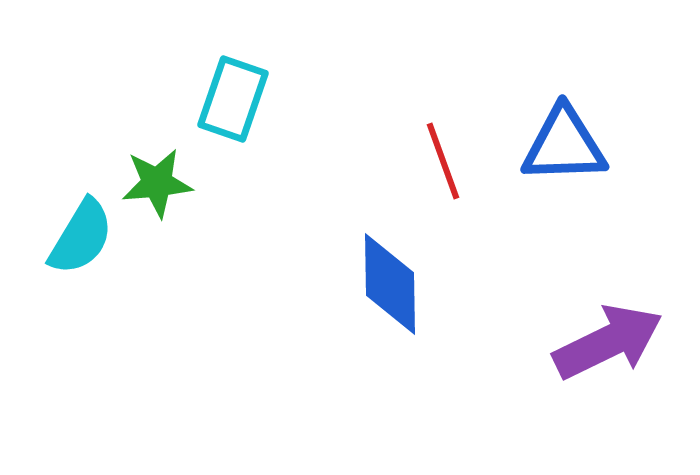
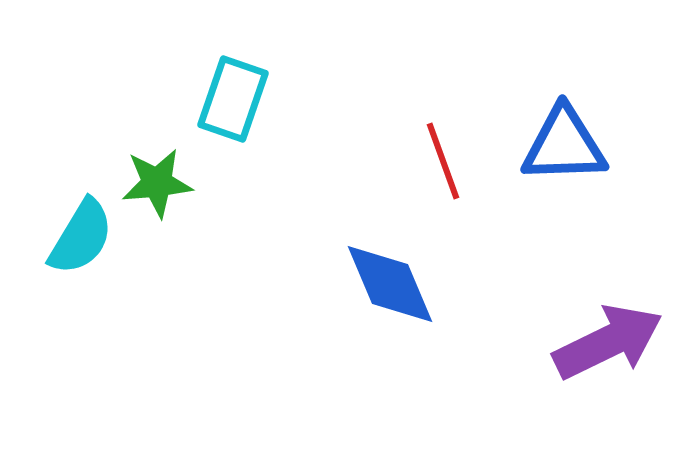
blue diamond: rotated 22 degrees counterclockwise
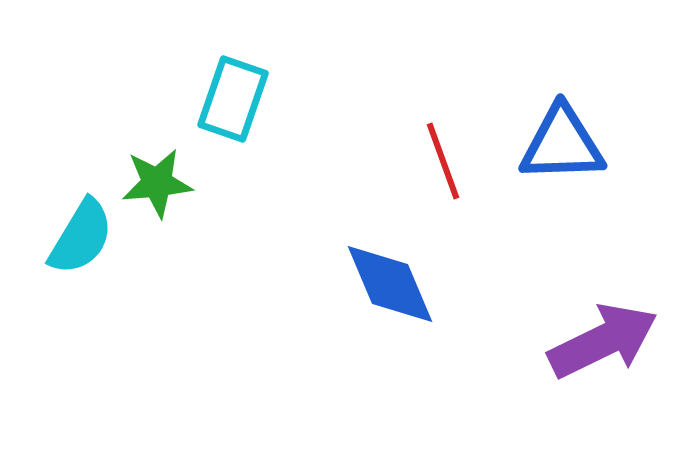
blue triangle: moved 2 px left, 1 px up
purple arrow: moved 5 px left, 1 px up
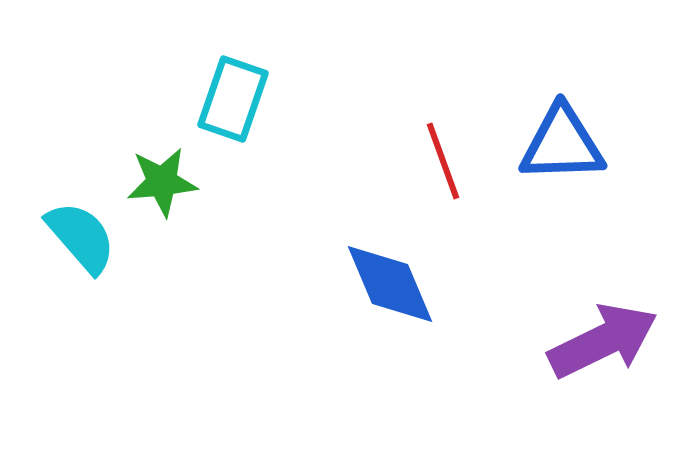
green star: moved 5 px right, 1 px up
cyan semicircle: rotated 72 degrees counterclockwise
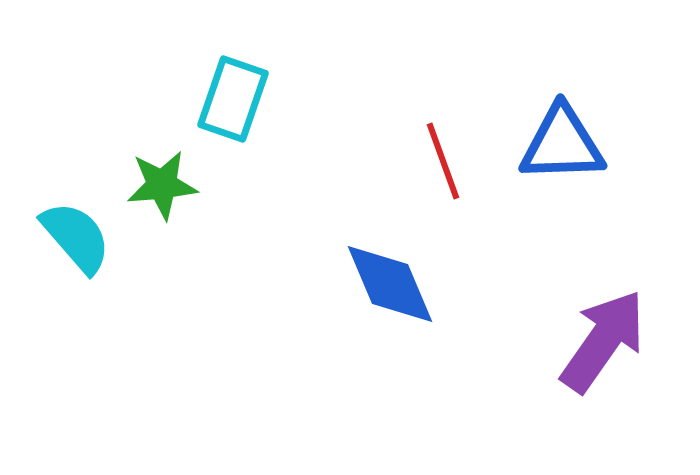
green star: moved 3 px down
cyan semicircle: moved 5 px left
purple arrow: rotated 29 degrees counterclockwise
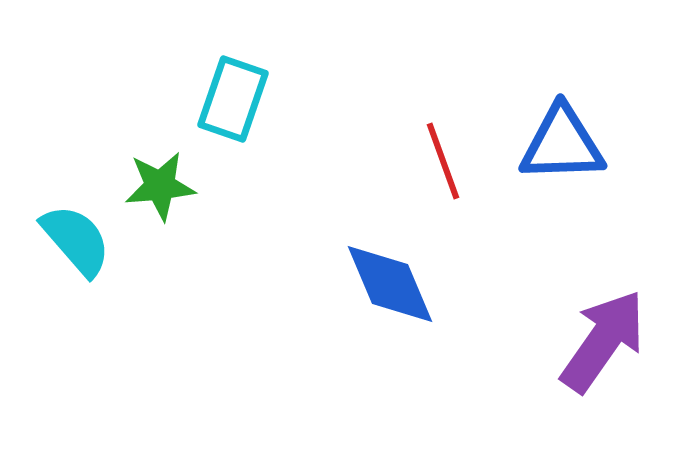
green star: moved 2 px left, 1 px down
cyan semicircle: moved 3 px down
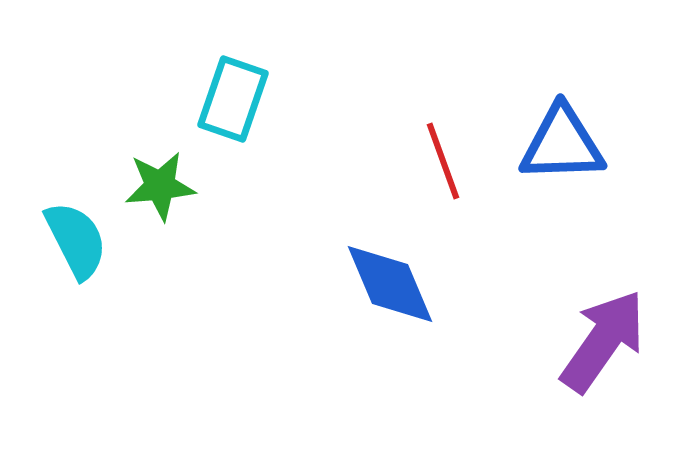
cyan semicircle: rotated 14 degrees clockwise
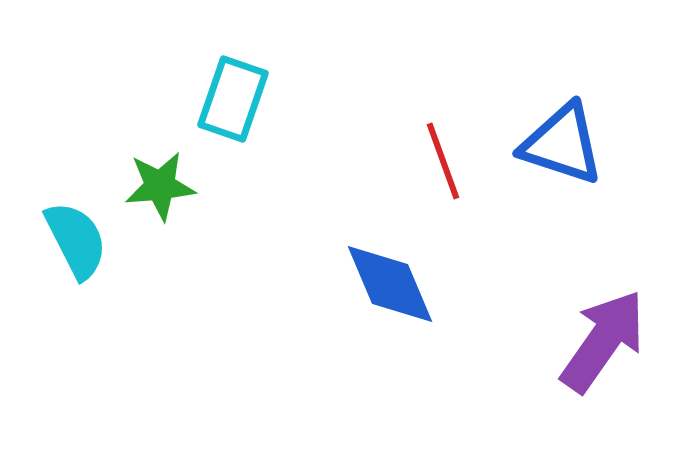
blue triangle: rotated 20 degrees clockwise
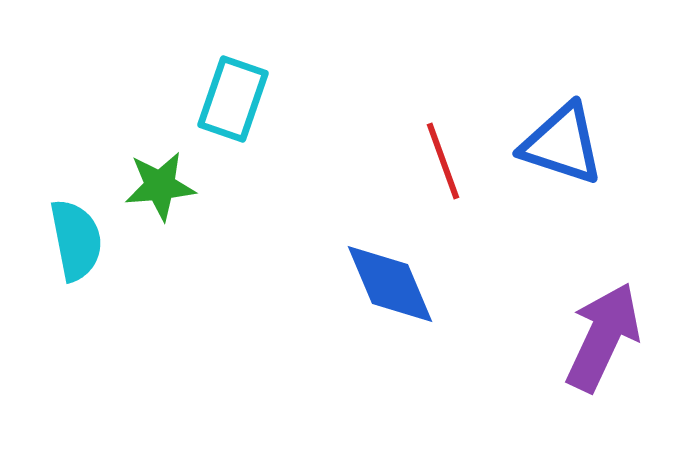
cyan semicircle: rotated 16 degrees clockwise
purple arrow: moved 4 px up; rotated 10 degrees counterclockwise
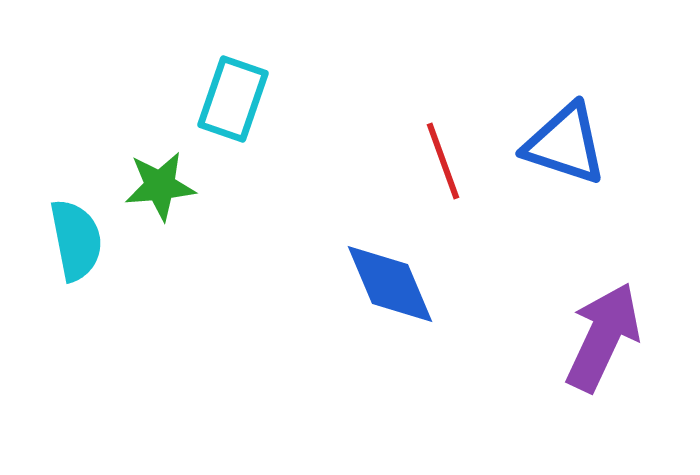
blue triangle: moved 3 px right
